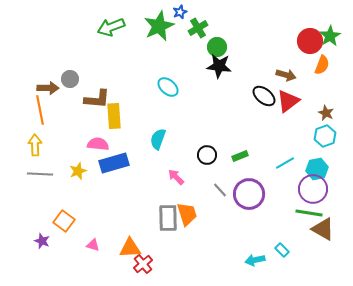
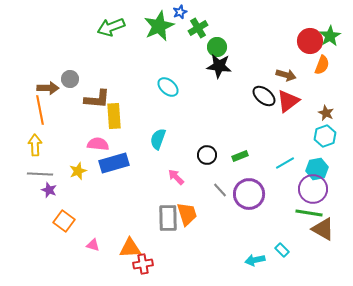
purple star at (42, 241): moved 7 px right, 51 px up
red cross at (143, 264): rotated 30 degrees clockwise
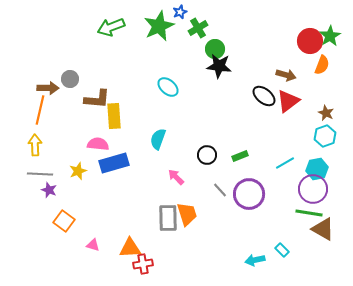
green circle at (217, 47): moved 2 px left, 2 px down
orange line at (40, 110): rotated 24 degrees clockwise
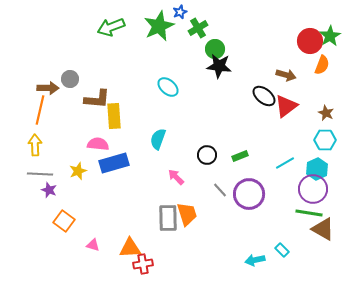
red triangle at (288, 101): moved 2 px left, 5 px down
cyan hexagon at (325, 136): moved 4 px down; rotated 20 degrees clockwise
cyan hexagon at (317, 169): rotated 15 degrees counterclockwise
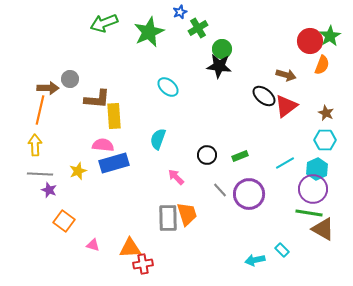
green star at (159, 26): moved 10 px left, 6 px down
green arrow at (111, 27): moved 7 px left, 4 px up
green circle at (215, 49): moved 7 px right
pink semicircle at (98, 144): moved 5 px right, 1 px down
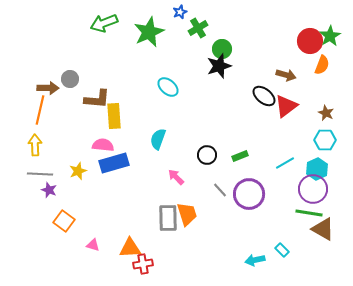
black star at (219, 66): rotated 25 degrees counterclockwise
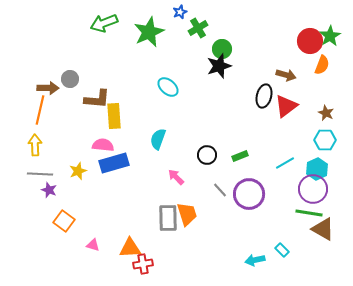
black ellipse at (264, 96): rotated 65 degrees clockwise
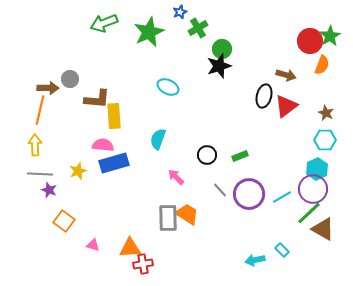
cyan ellipse at (168, 87): rotated 15 degrees counterclockwise
cyan line at (285, 163): moved 3 px left, 34 px down
green line at (309, 213): rotated 52 degrees counterclockwise
orange trapezoid at (187, 214): rotated 40 degrees counterclockwise
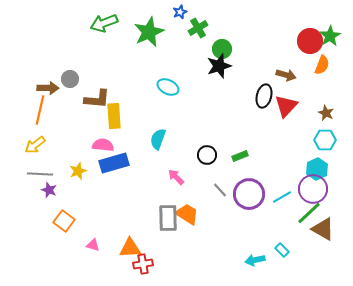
red triangle at (286, 106): rotated 10 degrees counterclockwise
yellow arrow at (35, 145): rotated 125 degrees counterclockwise
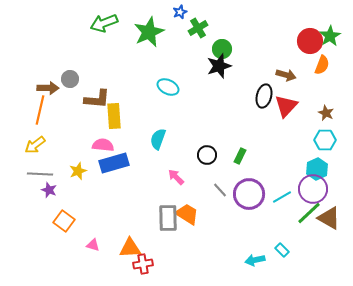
green rectangle at (240, 156): rotated 42 degrees counterclockwise
brown triangle at (323, 229): moved 6 px right, 11 px up
